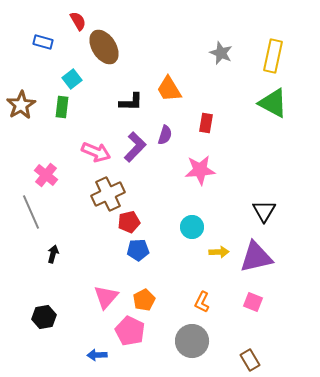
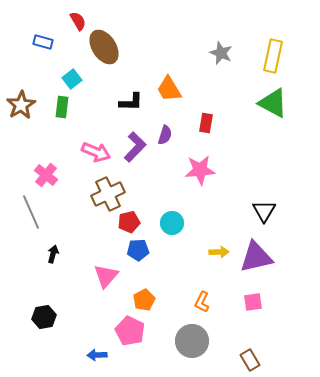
cyan circle: moved 20 px left, 4 px up
pink triangle: moved 21 px up
pink square: rotated 30 degrees counterclockwise
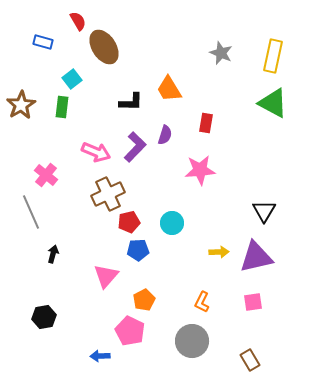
blue arrow: moved 3 px right, 1 px down
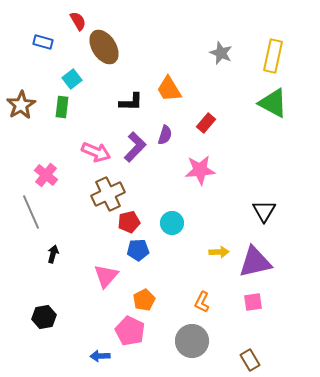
red rectangle: rotated 30 degrees clockwise
purple triangle: moved 1 px left, 5 px down
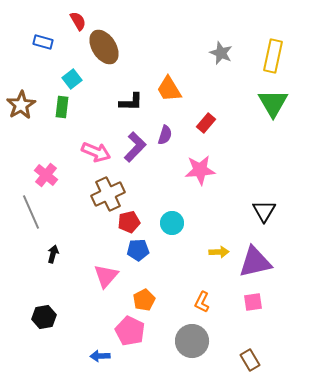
green triangle: rotated 32 degrees clockwise
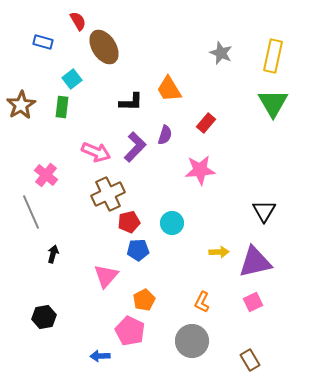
pink square: rotated 18 degrees counterclockwise
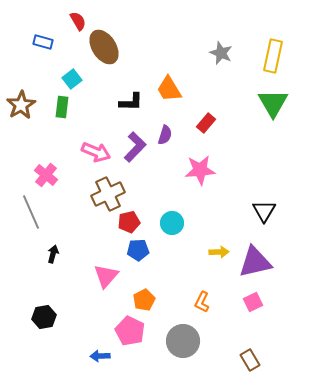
gray circle: moved 9 px left
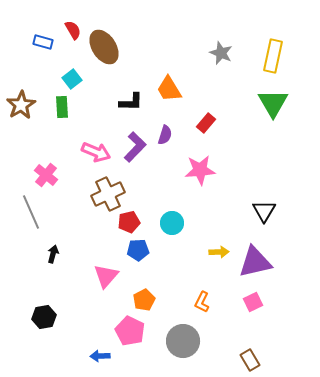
red semicircle: moved 5 px left, 9 px down
green rectangle: rotated 10 degrees counterclockwise
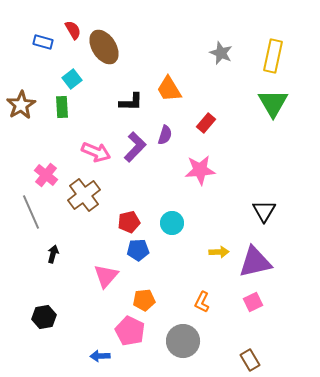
brown cross: moved 24 px left, 1 px down; rotated 12 degrees counterclockwise
orange pentagon: rotated 20 degrees clockwise
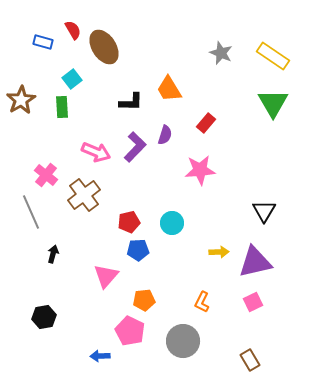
yellow rectangle: rotated 68 degrees counterclockwise
brown star: moved 5 px up
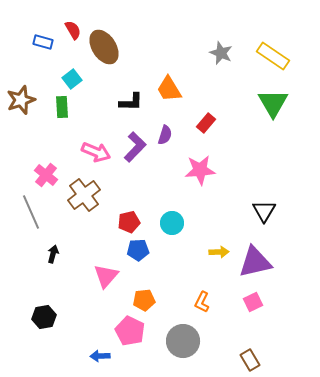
brown star: rotated 12 degrees clockwise
